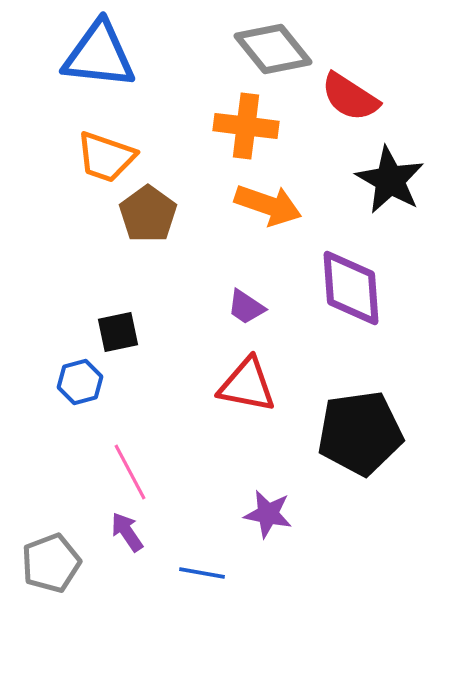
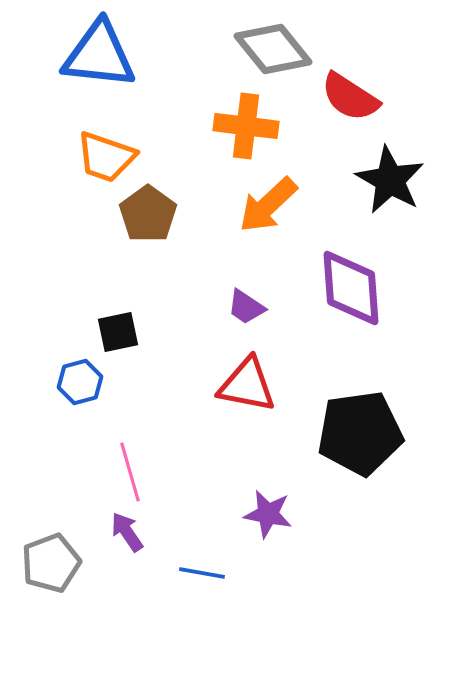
orange arrow: rotated 118 degrees clockwise
pink line: rotated 12 degrees clockwise
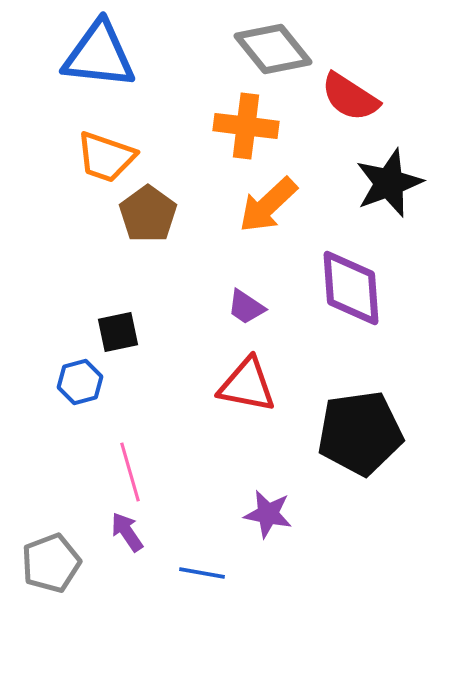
black star: moved 1 px left, 3 px down; rotated 22 degrees clockwise
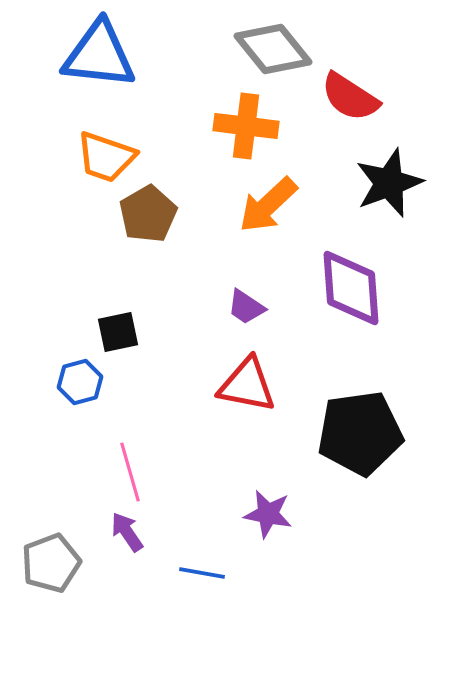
brown pentagon: rotated 6 degrees clockwise
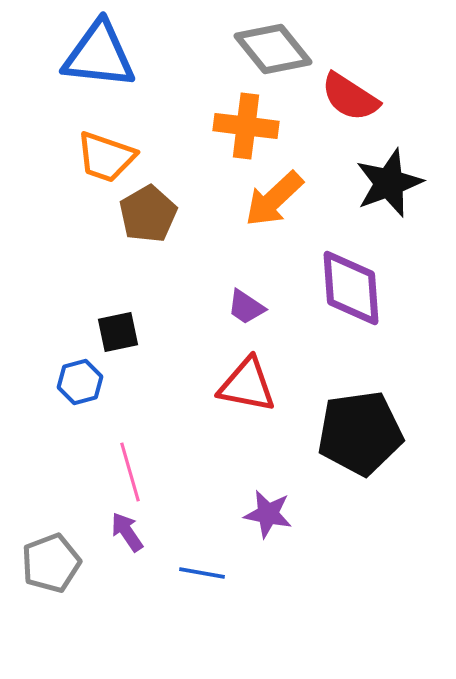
orange arrow: moved 6 px right, 6 px up
